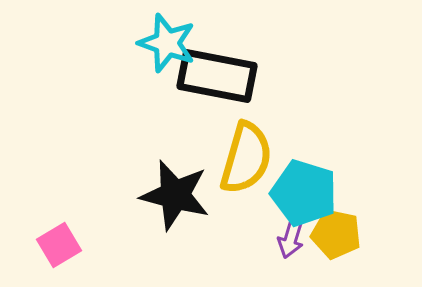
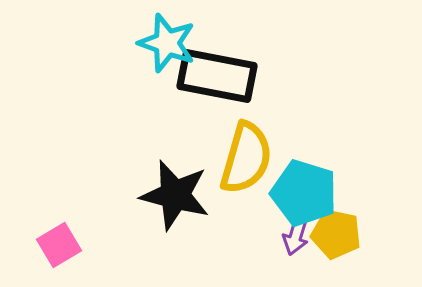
purple arrow: moved 5 px right, 3 px up
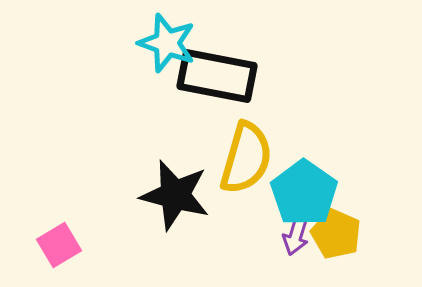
cyan pentagon: rotated 18 degrees clockwise
yellow pentagon: rotated 12 degrees clockwise
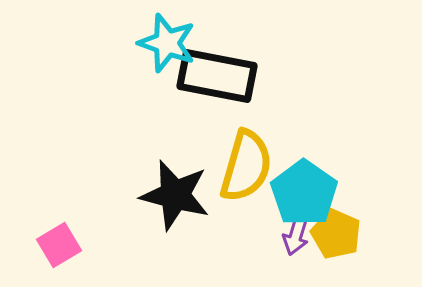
yellow semicircle: moved 8 px down
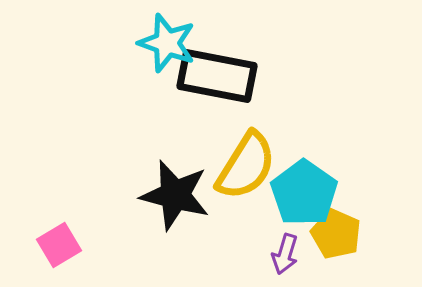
yellow semicircle: rotated 16 degrees clockwise
purple arrow: moved 11 px left, 19 px down
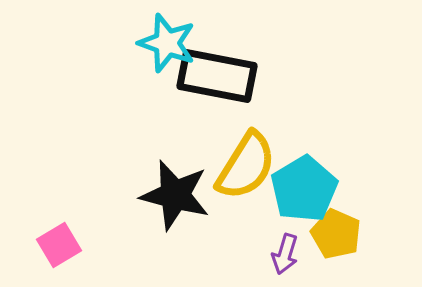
cyan pentagon: moved 4 px up; rotated 6 degrees clockwise
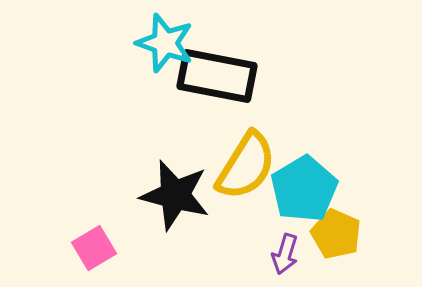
cyan star: moved 2 px left
pink square: moved 35 px right, 3 px down
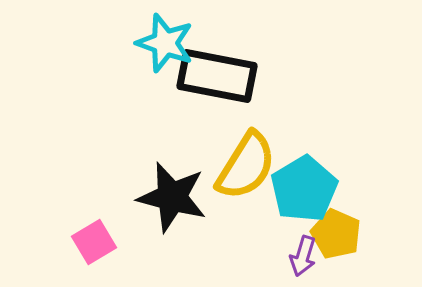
black star: moved 3 px left, 2 px down
pink square: moved 6 px up
purple arrow: moved 18 px right, 2 px down
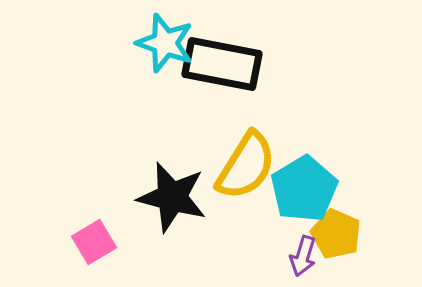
black rectangle: moved 5 px right, 12 px up
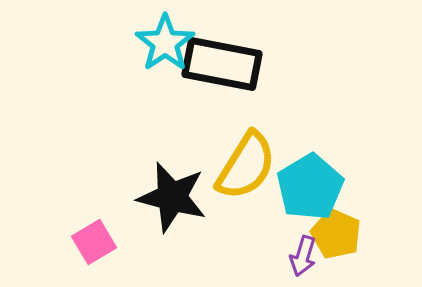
cyan star: rotated 18 degrees clockwise
cyan pentagon: moved 6 px right, 2 px up
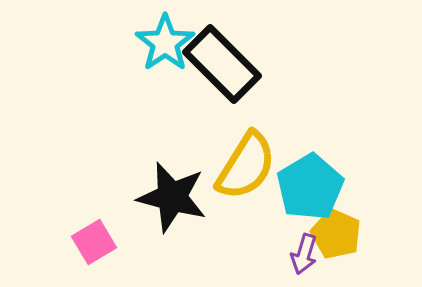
black rectangle: rotated 34 degrees clockwise
purple arrow: moved 1 px right, 2 px up
